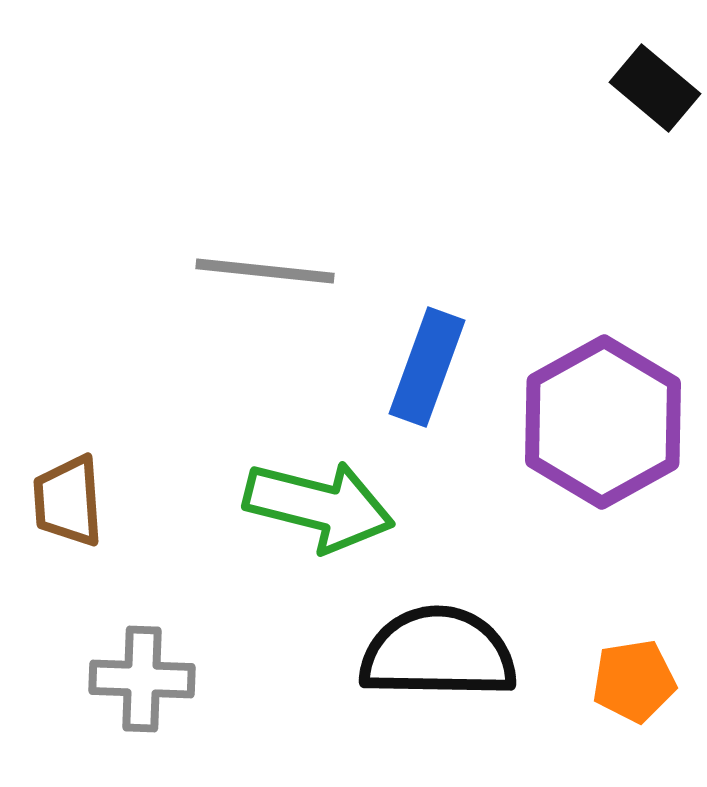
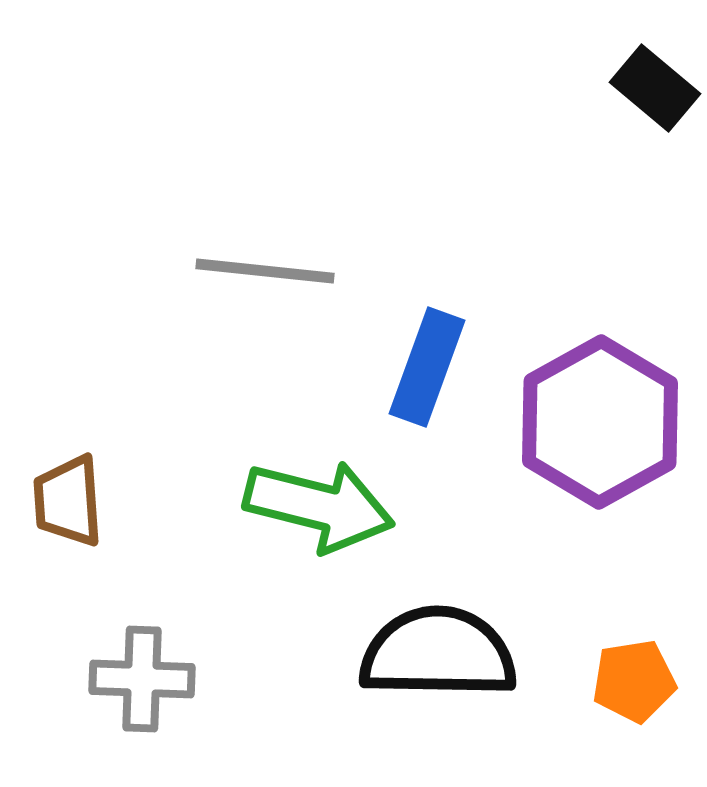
purple hexagon: moved 3 px left
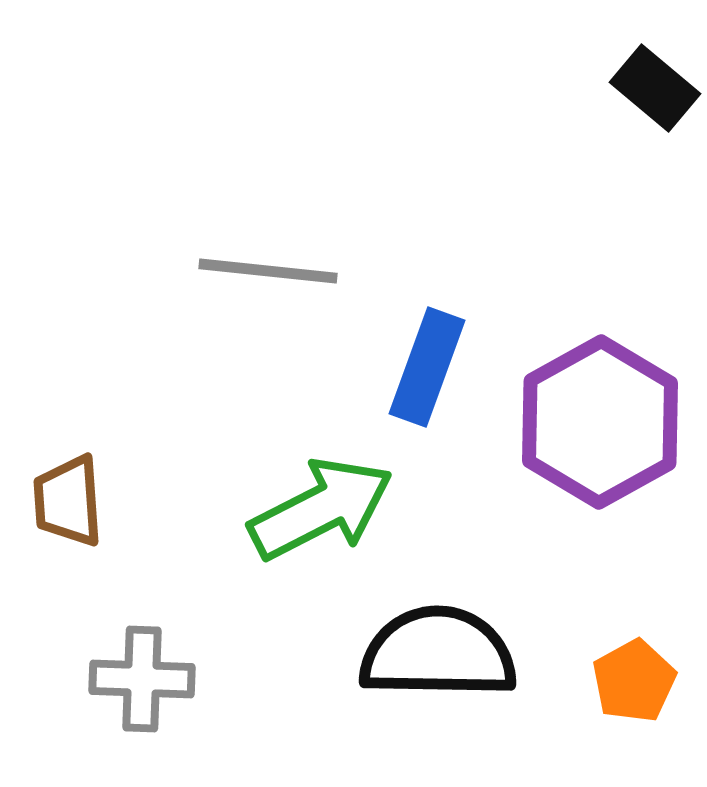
gray line: moved 3 px right
green arrow: moved 2 px right, 3 px down; rotated 41 degrees counterclockwise
orange pentagon: rotated 20 degrees counterclockwise
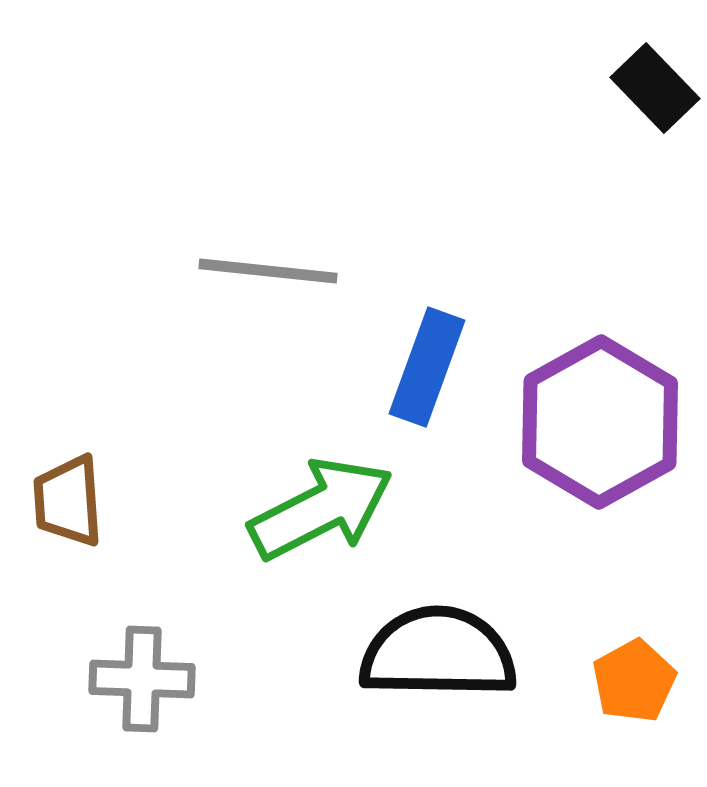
black rectangle: rotated 6 degrees clockwise
